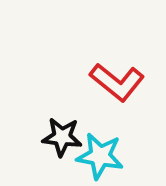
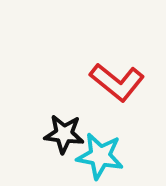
black star: moved 2 px right, 3 px up
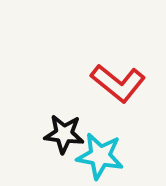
red L-shape: moved 1 px right, 1 px down
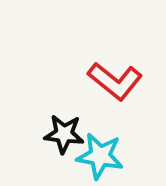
red L-shape: moved 3 px left, 2 px up
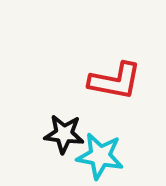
red L-shape: rotated 28 degrees counterclockwise
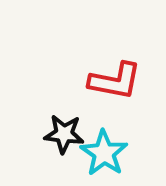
cyan star: moved 4 px right, 3 px up; rotated 24 degrees clockwise
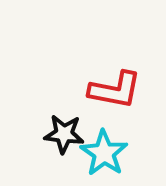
red L-shape: moved 9 px down
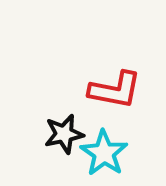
black star: rotated 18 degrees counterclockwise
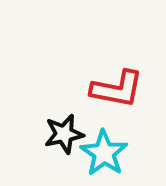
red L-shape: moved 2 px right, 1 px up
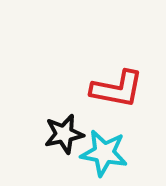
cyan star: rotated 24 degrees counterclockwise
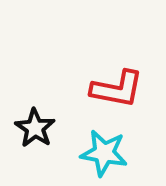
black star: moved 29 px left, 6 px up; rotated 27 degrees counterclockwise
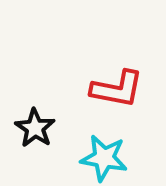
cyan star: moved 5 px down
